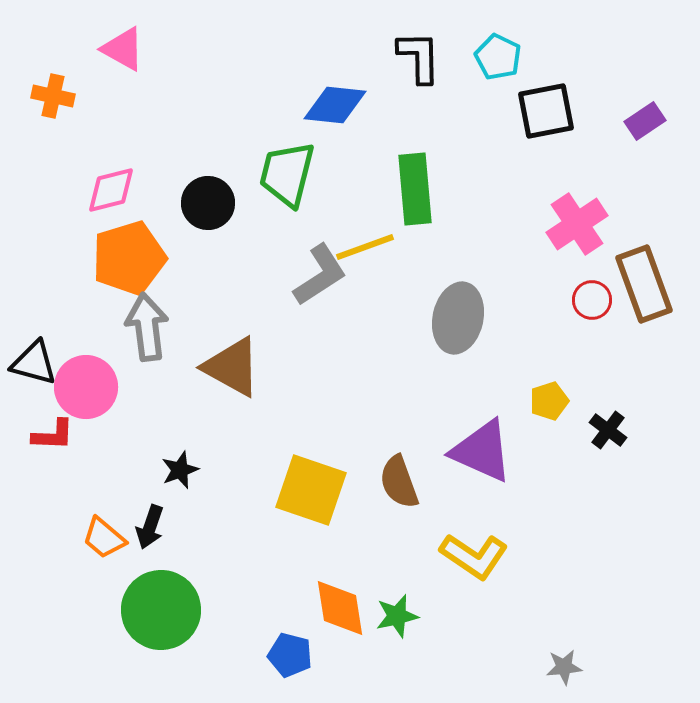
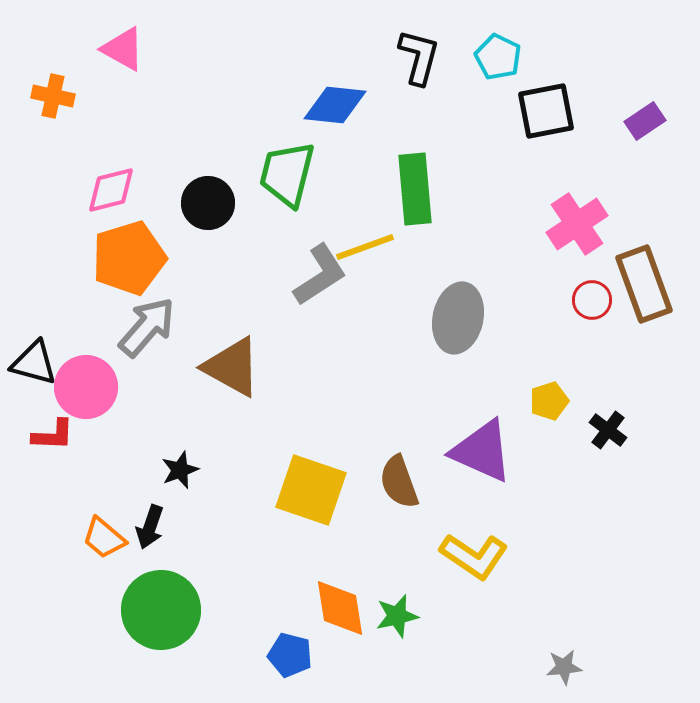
black L-shape: rotated 16 degrees clockwise
gray arrow: rotated 48 degrees clockwise
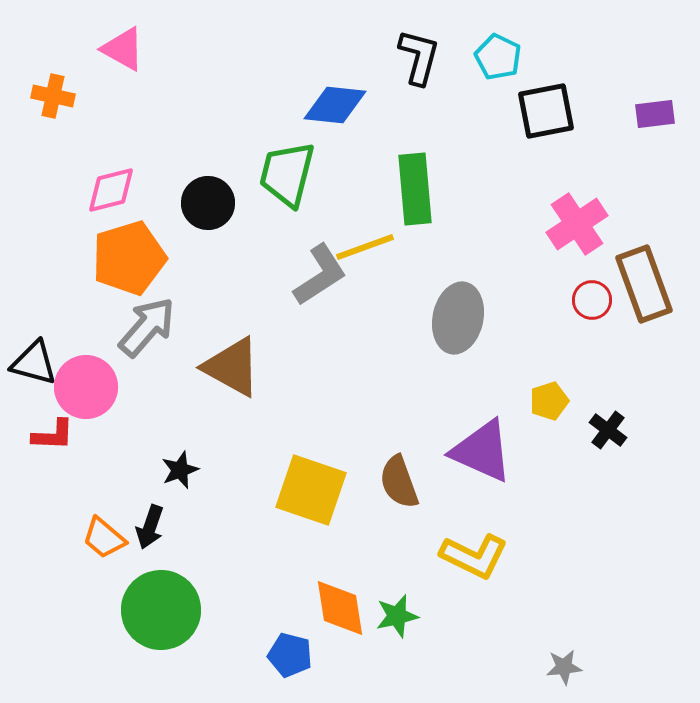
purple rectangle: moved 10 px right, 7 px up; rotated 27 degrees clockwise
yellow L-shape: rotated 8 degrees counterclockwise
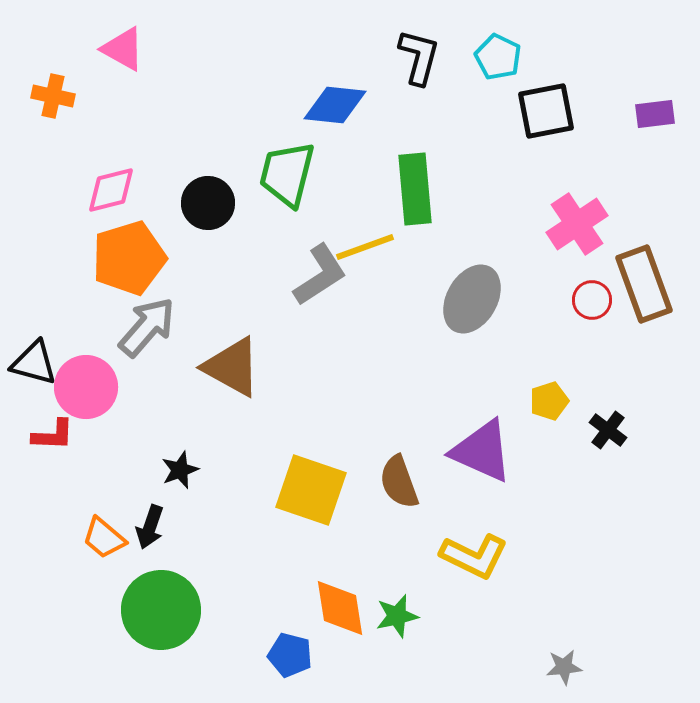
gray ellipse: moved 14 px right, 19 px up; rotated 18 degrees clockwise
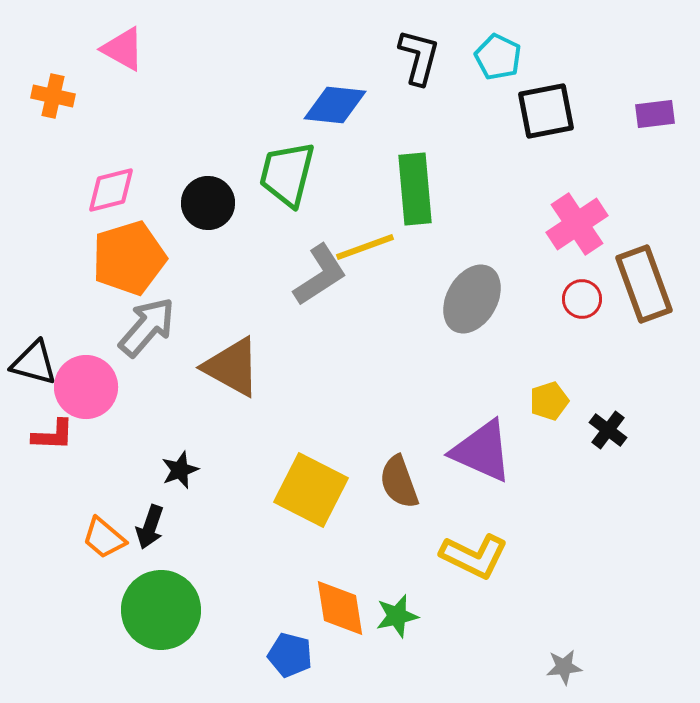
red circle: moved 10 px left, 1 px up
yellow square: rotated 8 degrees clockwise
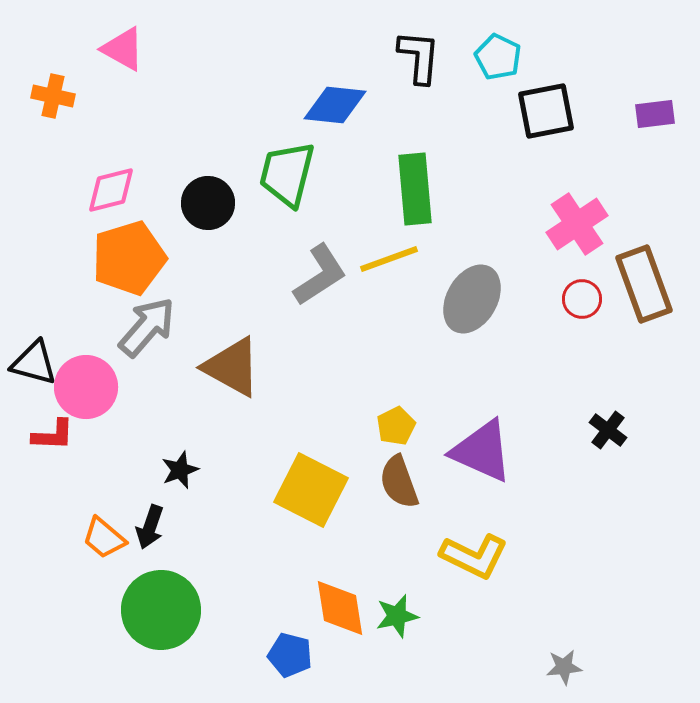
black L-shape: rotated 10 degrees counterclockwise
yellow line: moved 24 px right, 12 px down
yellow pentagon: moved 153 px left, 25 px down; rotated 9 degrees counterclockwise
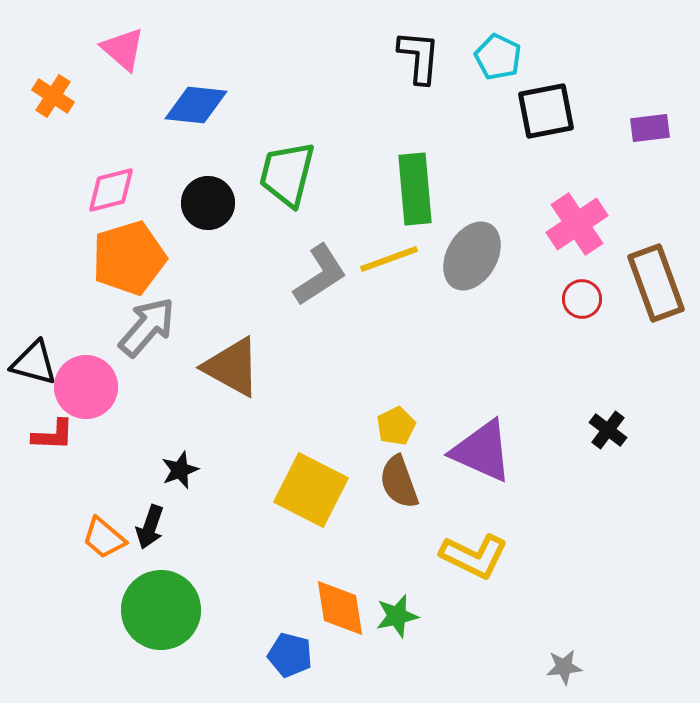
pink triangle: rotated 12 degrees clockwise
orange cross: rotated 21 degrees clockwise
blue diamond: moved 139 px left
purple rectangle: moved 5 px left, 14 px down
brown rectangle: moved 12 px right, 1 px up
gray ellipse: moved 43 px up
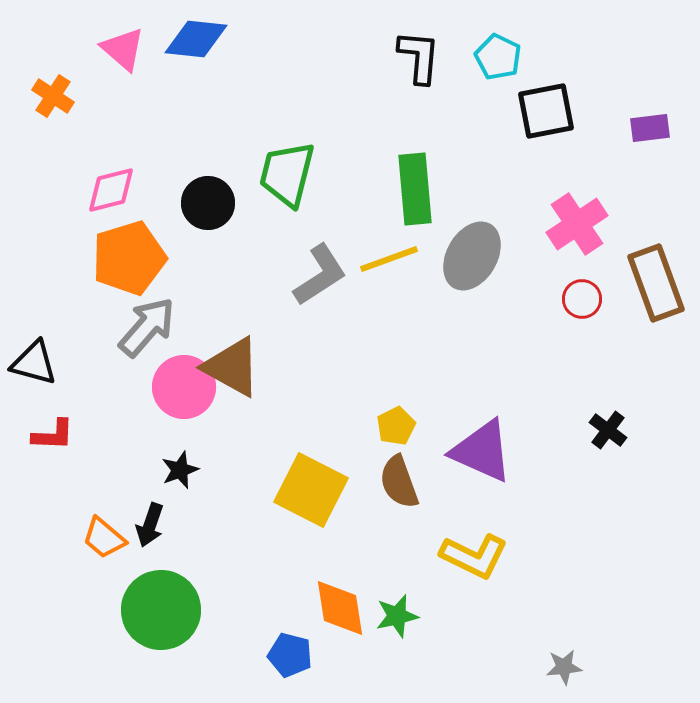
blue diamond: moved 66 px up
pink circle: moved 98 px right
black arrow: moved 2 px up
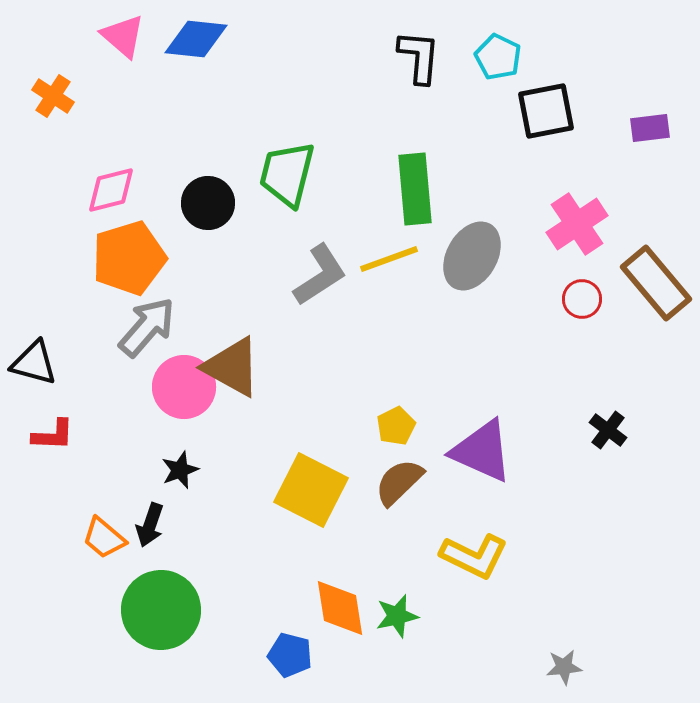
pink triangle: moved 13 px up
brown rectangle: rotated 20 degrees counterclockwise
brown semicircle: rotated 66 degrees clockwise
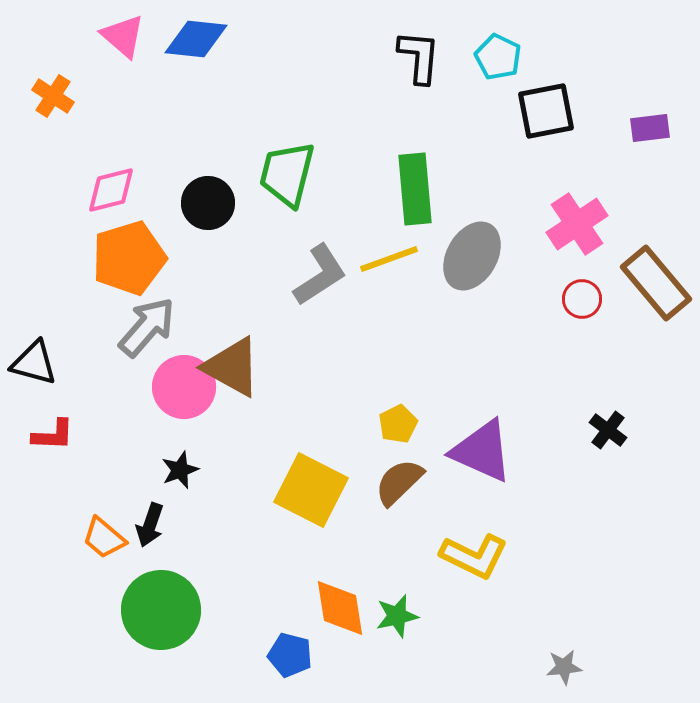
yellow pentagon: moved 2 px right, 2 px up
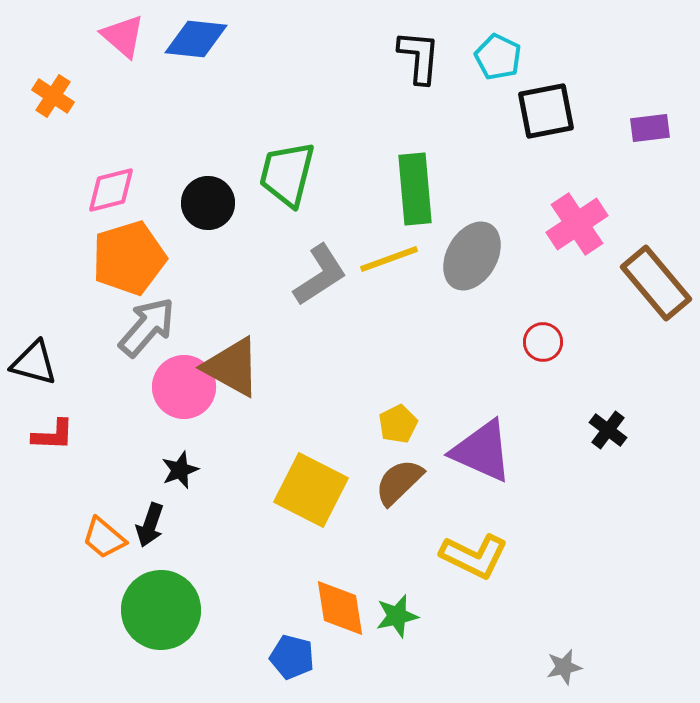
red circle: moved 39 px left, 43 px down
blue pentagon: moved 2 px right, 2 px down
gray star: rotated 6 degrees counterclockwise
